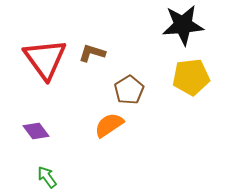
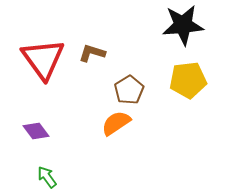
red triangle: moved 2 px left
yellow pentagon: moved 3 px left, 3 px down
orange semicircle: moved 7 px right, 2 px up
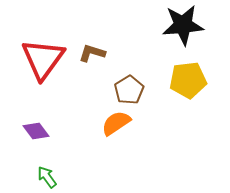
red triangle: rotated 12 degrees clockwise
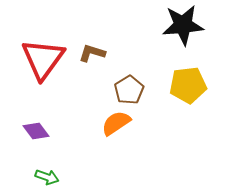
yellow pentagon: moved 5 px down
green arrow: rotated 145 degrees clockwise
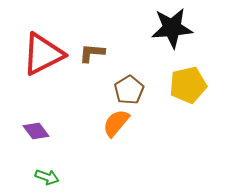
black star: moved 11 px left, 3 px down
brown L-shape: rotated 12 degrees counterclockwise
red triangle: moved 5 px up; rotated 27 degrees clockwise
yellow pentagon: rotated 6 degrees counterclockwise
orange semicircle: rotated 16 degrees counterclockwise
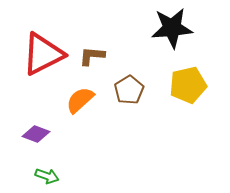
brown L-shape: moved 3 px down
orange semicircle: moved 36 px left, 23 px up; rotated 8 degrees clockwise
purple diamond: moved 3 px down; rotated 32 degrees counterclockwise
green arrow: moved 1 px up
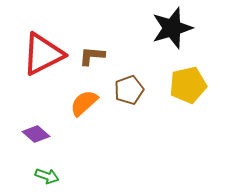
black star: rotated 12 degrees counterclockwise
brown pentagon: rotated 12 degrees clockwise
orange semicircle: moved 4 px right, 3 px down
purple diamond: rotated 20 degrees clockwise
